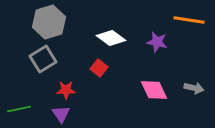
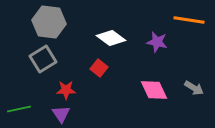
gray hexagon: rotated 24 degrees clockwise
gray arrow: rotated 18 degrees clockwise
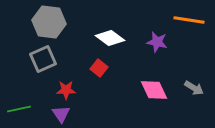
white diamond: moved 1 px left
gray square: rotated 8 degrees clockwise
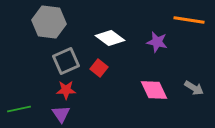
gray square: moved 23 px right, 2 px down
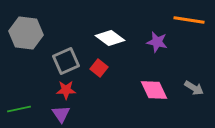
gray hexagon: moved 23 px left, 11 px down
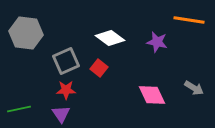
pink diamond: moved 2 px left, 5 px down
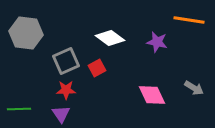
red square: moved 2 px left; rotated 24 degrees clockwise
green line: rotated 10 degrees clockwise
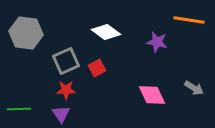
white diamond: moved 4 px left, 6 px up
